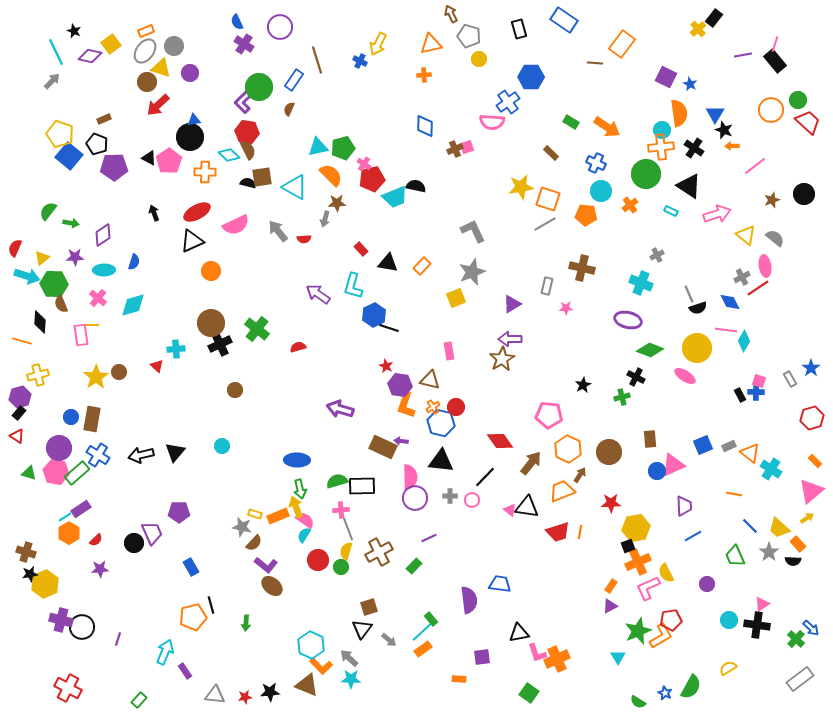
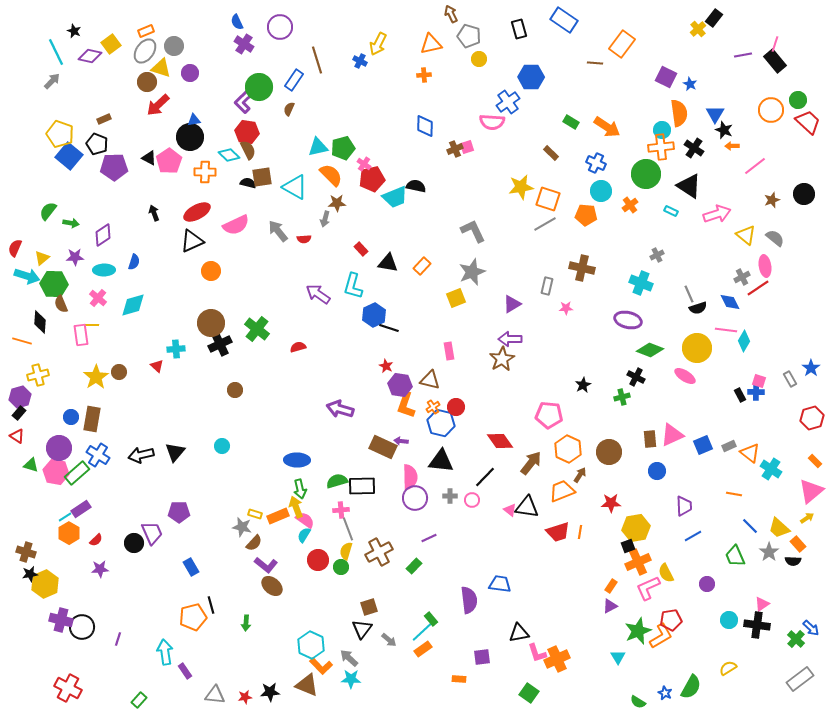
pink triangle at (673, 465): moved 1 px left, 30 px up
green triangle at (29, 473): moved 2 px right, 8 px up
cyan arrow at (165, 652): rotated 30 degrees counterclockwise
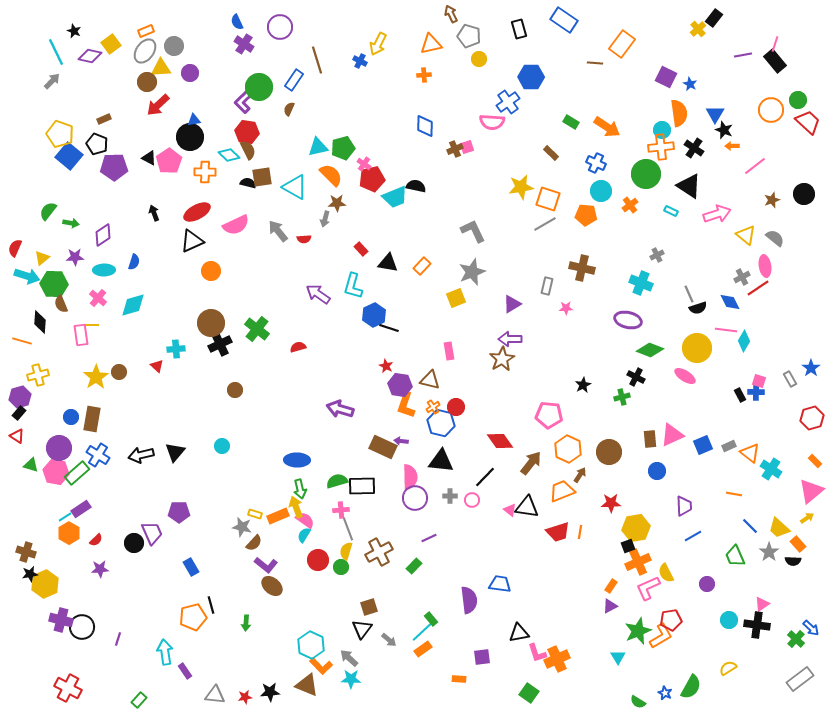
yellow triangle at (161, 68): rotated 20 degrees counterclockwise
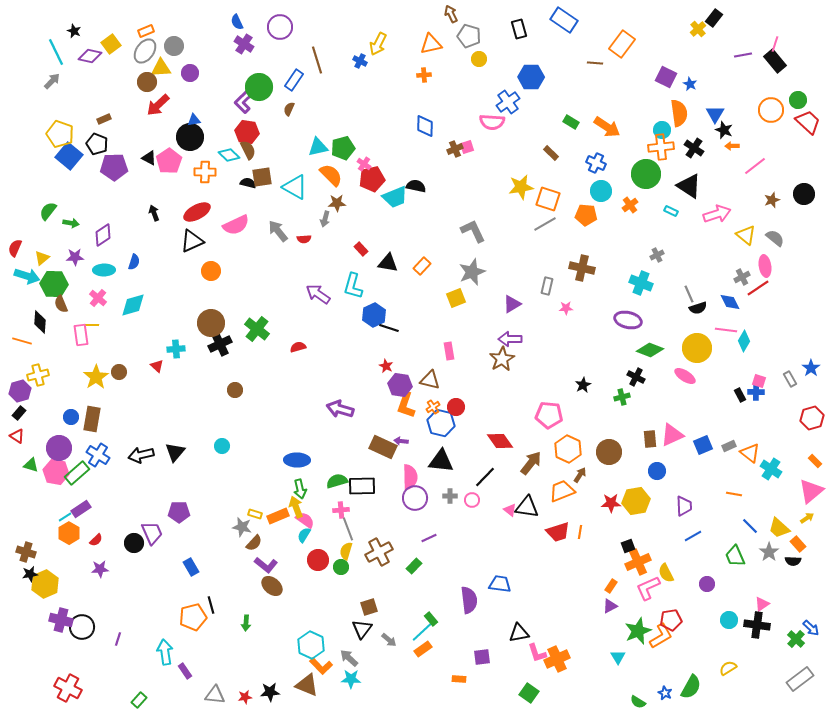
purple hexagon at (20, 397): moved 6 px up
yellow hexagon at (636, 528): moved 27 px up
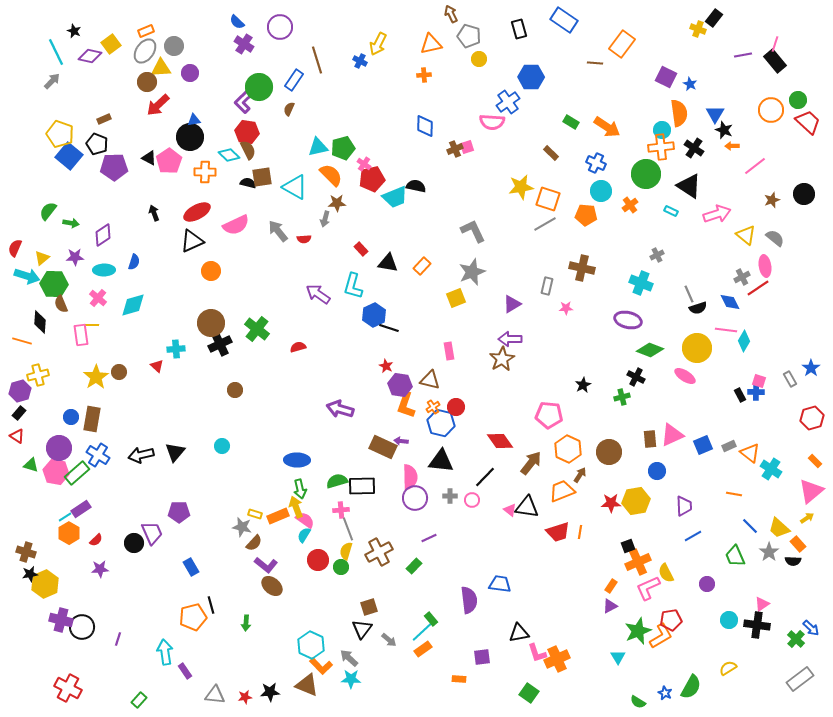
blue semicircle at (237, 22): rotated 21 degrees counterclockwise
yellow cross at (698, 29): rotated 28 degrees counterclockwise
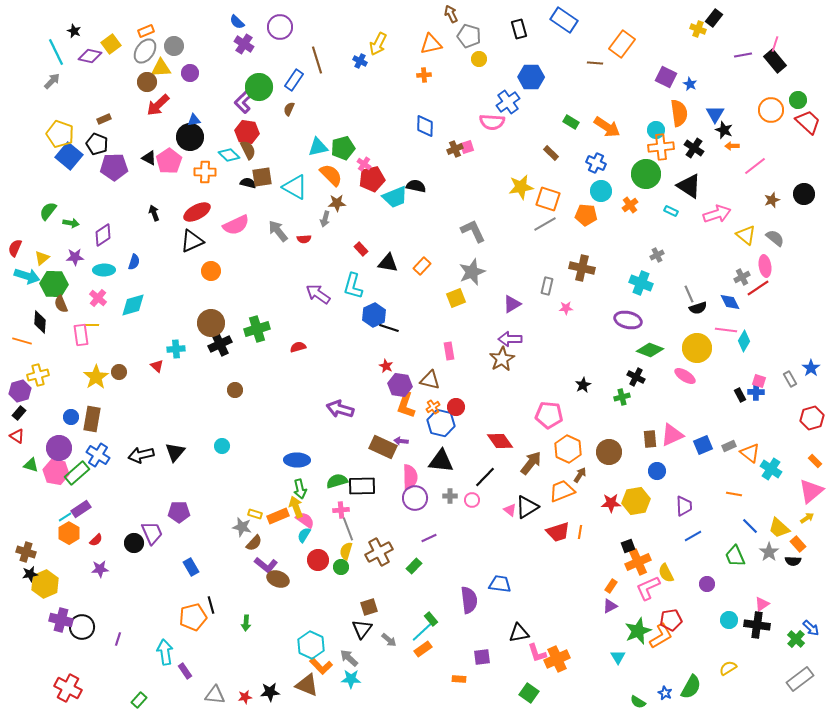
cyan circle at (662, 130): moved 6 px left
green cross at (257, 329): rotated 35 degrees clockwise
black triangle at (527, 507): rotated 40 degrees counterclockwise
brown ellipse at (272, 586): moved 6 px right, 7 px up; rotated 20 degrees counterclockwise
